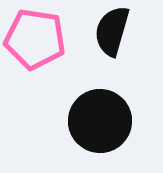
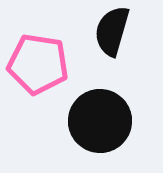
pink pentagon: moved 3 px right, 25 px down
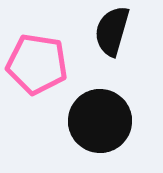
pink pentagon: moved 1 px left
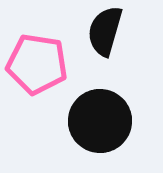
black semicircle: moved 7 px left
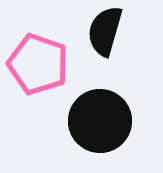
pink pentagon: moved 1 px right; rotated 10 degrees clockwise
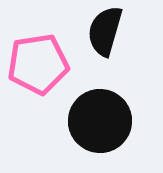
pink pentagon: rotated 28 degrees counterclockwise
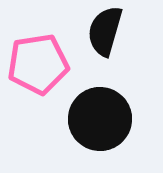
black circle: moved 2 px up
